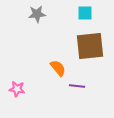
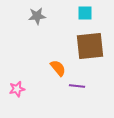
gray star: moved 2 px down
pink star: rotated 21 degrees counterclockwise
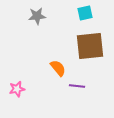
cyan square: rotated 14 degrees counterclockwise
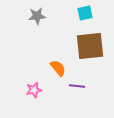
pink star: moved 17 px right, 1 px down
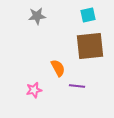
cyan square: moved 3 px right, 2 px down
orange semicircle: rotated 12 degrees clockwise
